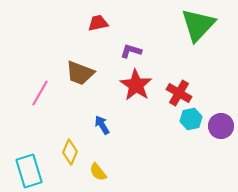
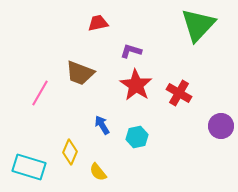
cyan hexagon: moved 54 px left, 18 px down
cyan rectangle: moved 4 px up; rotated 56 degrees counterclockwise
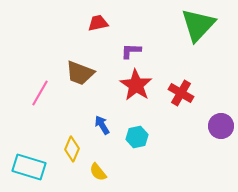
purple L-shape: rotated 15 degrees counterclockwise
red cross: moved 2 px right
yellow diamond: moved 2 px right, 3 px up
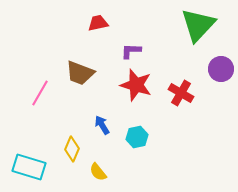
red star: rotated 16 degrees counterclockwise
purple circle: moved 57 px up
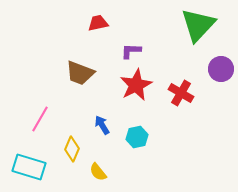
red star: rotated 28 degrees clockwise
pink line: moved 26 px down
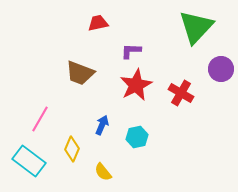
green triangle: moved 2 px left, 2 px down
blue arrow: rotated 54 degrees clockwise
cyan rectangle: moved 6 px up; rotated 20 degrees clockwise
yellow semicircle: moved 5 px right
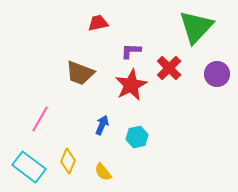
purple circle: moved 4 px left, 5 px down
red star: moved 5 px left
red cross: moved 12 px left, 25 px up; rotated 15 degrees clockwise
yellow diamond: moved 4 px left, 12 px down
cyan rectangle: moved 6 px down
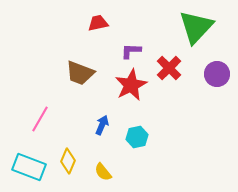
cyan rectangle: rotated 16 degrees counterclockwise
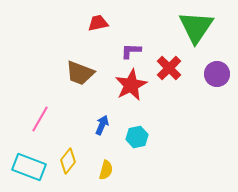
green triangle: rotated 9 degrees counterclockwise
yellow diamond: rotated 15 degrees clockwise
yellow semicircle: moved 3 px right, 2 px up; rotated 126 degrees counterclockwise
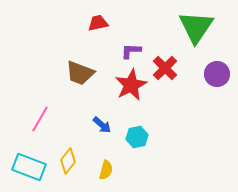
red cross: moved 4 px left
blue arrow: rotated 108 degrees clockwise
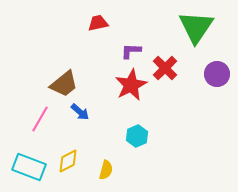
brown trapezoid: moved 16 px left, 11 px down; rotated 60 degrees counterclockwise
blue arrow: moved 22 px left, 13 px up
cyan hexagon: moved 1 px up; rotated 10 degrees counterclockwise
yellow diamond: rotated 25 degrees clockwise
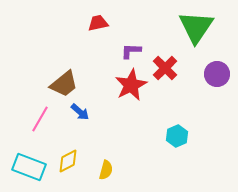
cyan hexagon: moved 40 px right
